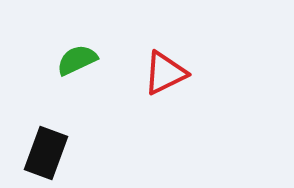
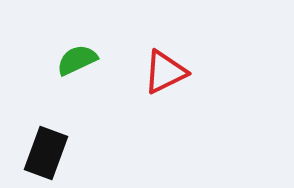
red triangle: moved 1 px up
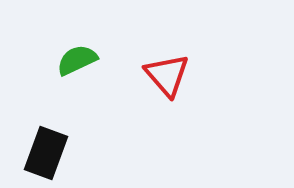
red triangle: moved 2 px right, 3 px down; rotated 45 degrees counterclockwise
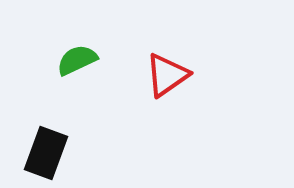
red triangle: rotated 36 degrees clockwise
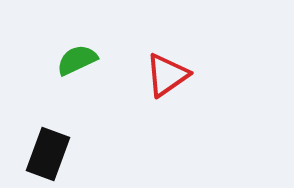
black rectangle: moved 2 px right, 1 px down
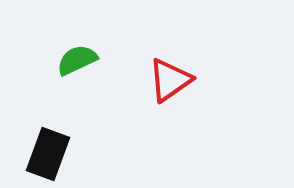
red triangle: moved 3 px right, 5 px down
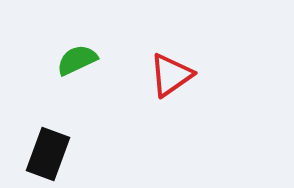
red triangle: moved 1 px right, 5 px up
